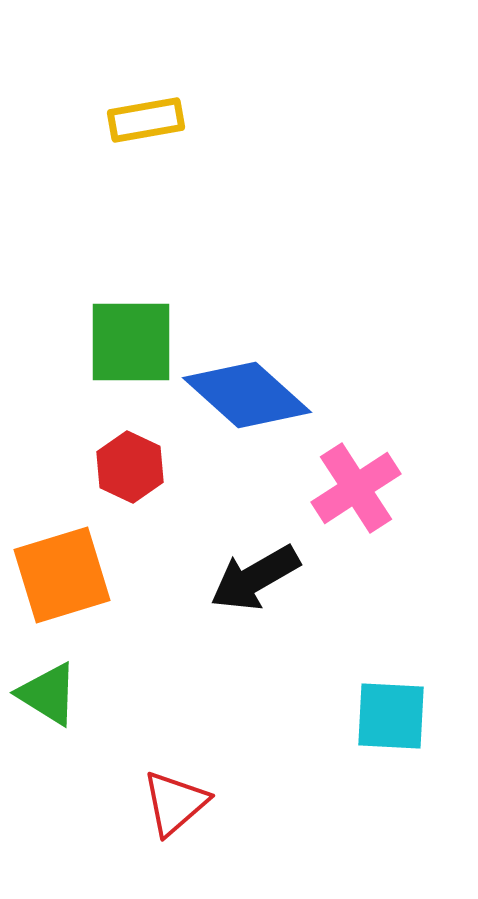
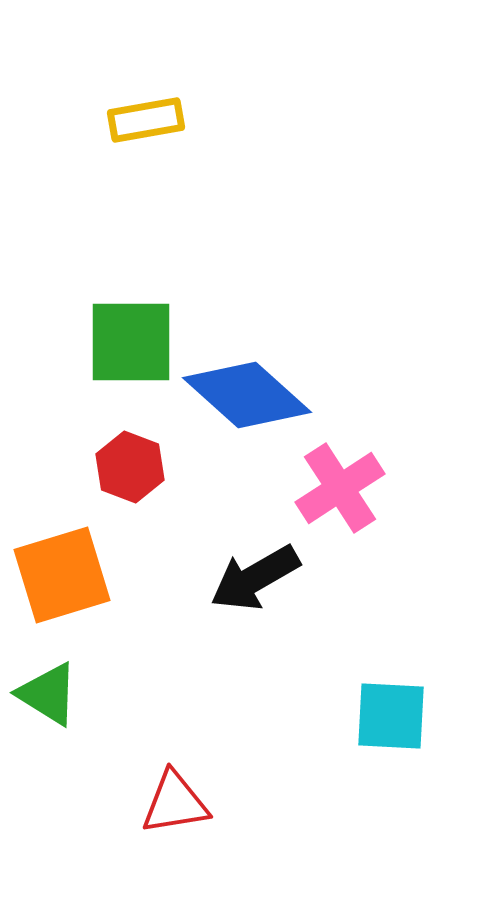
red hexagon: rotated 4 degrees counterclockwise
pink cross: moved 16 px left
red triangle: rotated 32 degrees clockwise
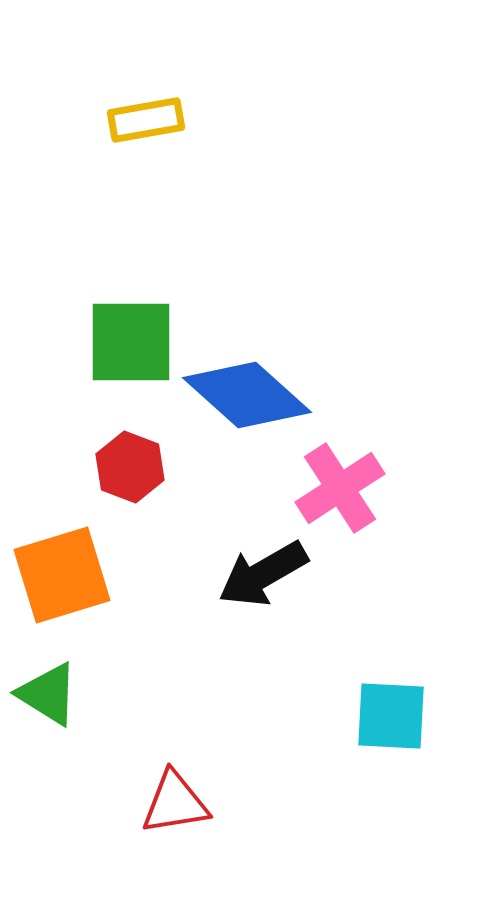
black arrow: moved 8 px right, 4 px up
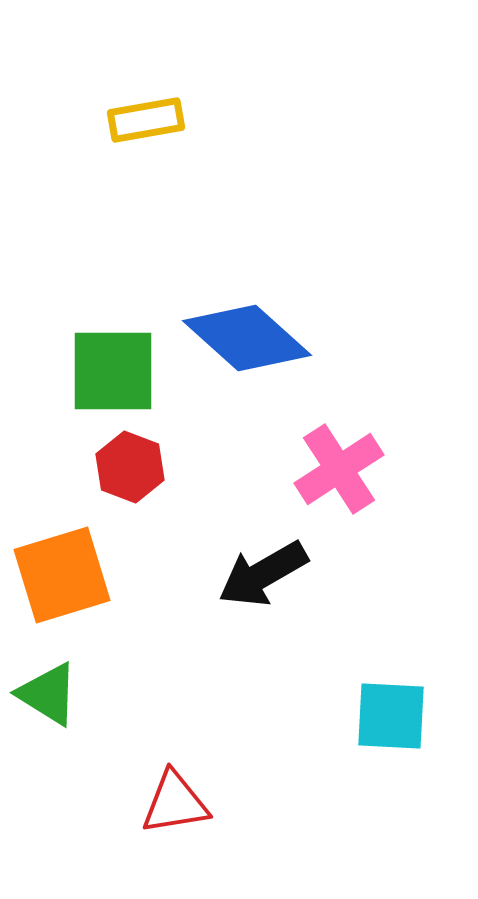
green square: moved 18 px left, 29 px down
blue diamond: moved 57 px up
pink cross: moved 1 px left, 19 px up
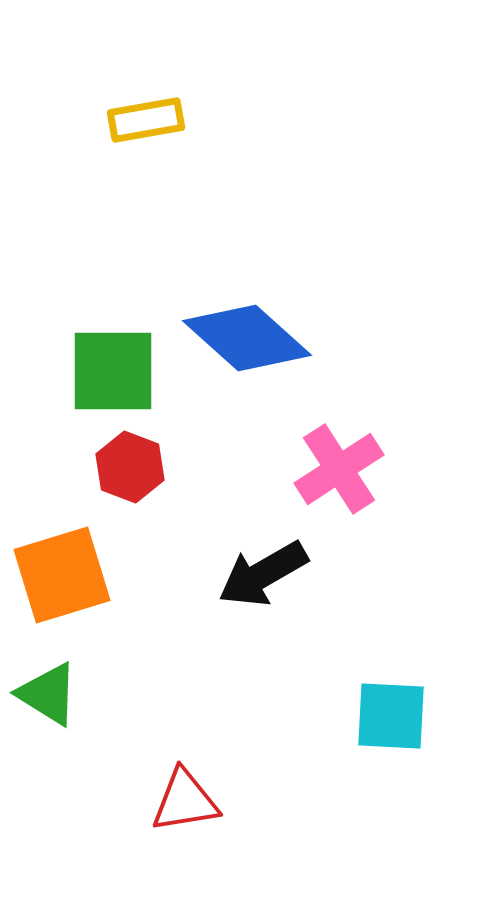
red triangle: moved 10 px right, 2 px up
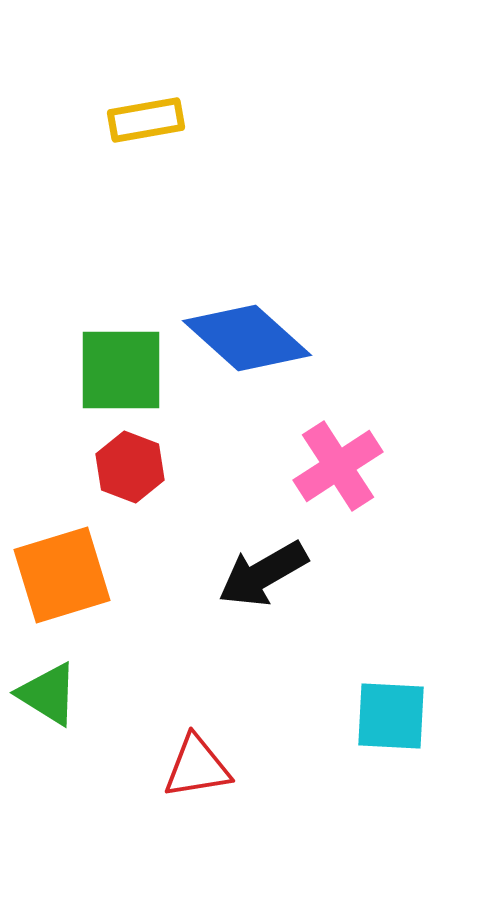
green square: moved 8 px right, 1 px up
pink cross: moved 1 px left, 3 px up
red triangle: moved 12 px right, 34 px up
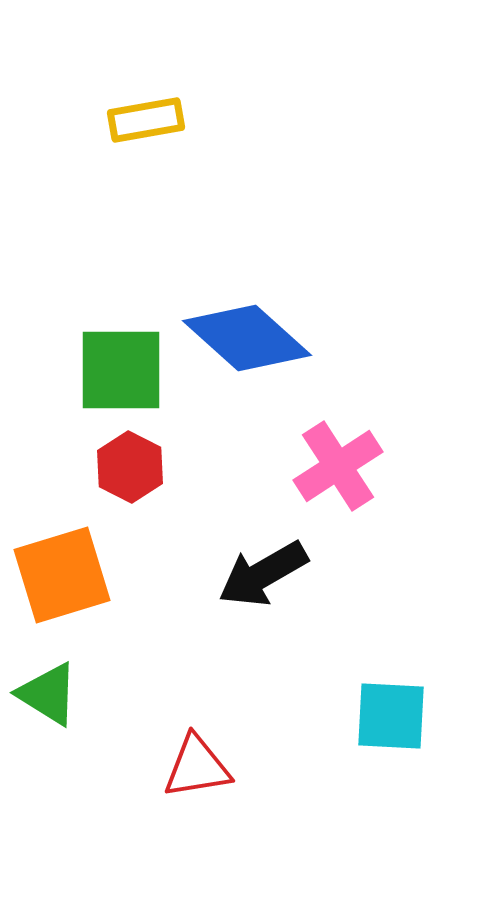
red hexagon: rotated 6 degrees clockwise
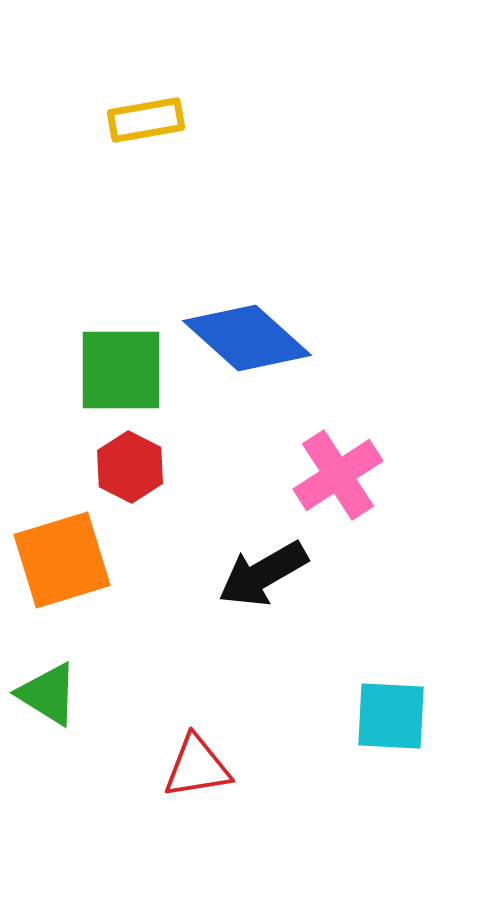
pink cross: moved 9 px down
orange square: moved 15 px up
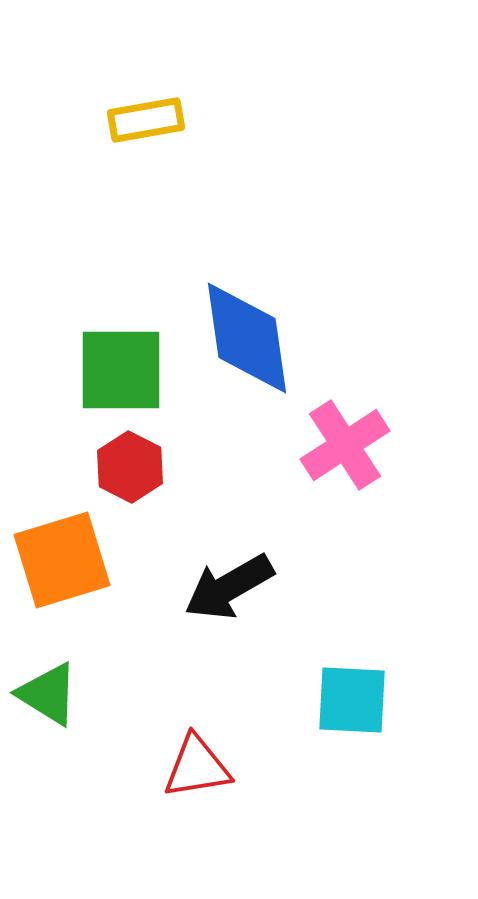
blue diamond: rotated 40 degrees clockwise
pink cross: moved 7 px right, 30 px up
black arrow: moved 34 px left, 13 px down
cyan square: moved 39 px left, 16 px up
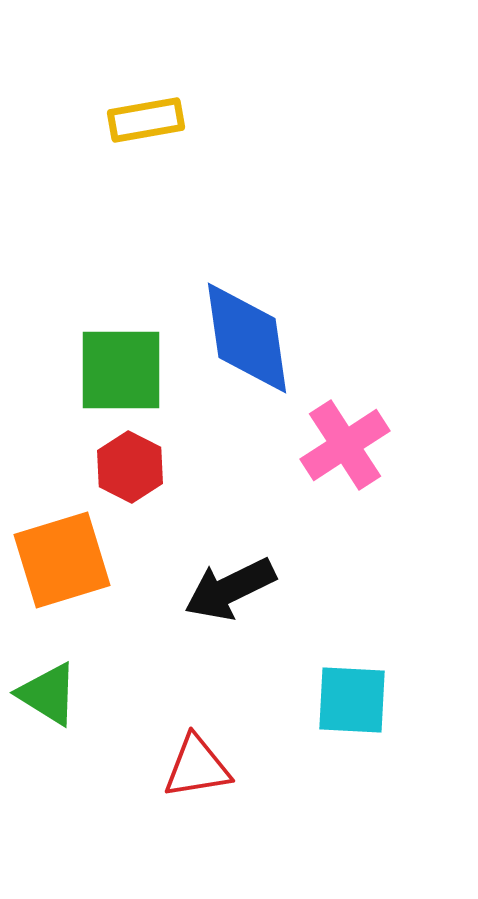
black arrow: moved 1 px right, 2 px down; rotated 4 degrees clockwise
